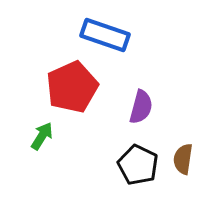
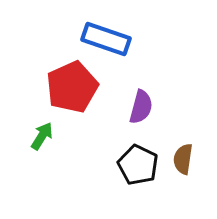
blue rectangle: moved 1 px right, 4 px down
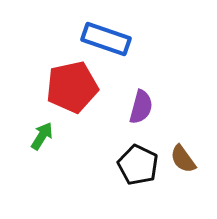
red pentagon: rotated 12 degrees clockwise
brown semicircle: rotated 44 degrees counterclockwise
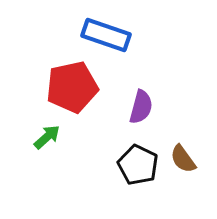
blue rectangle: moved 4 px up
green arrow: moved 5 px right, 1 px down; rotated 16 degrees clockwise
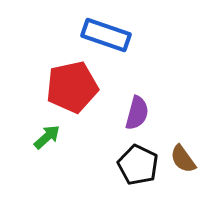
purple semicircle: moved 4 px left, 6 px down
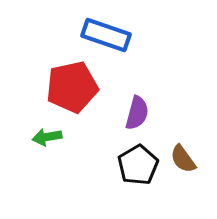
green arrow: rotated 148 degrees counterclockwise
black pentagon: rotated 15 degrees clockwise
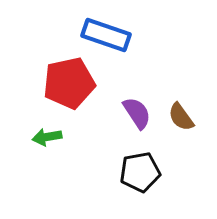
red pentagon: moved 3 px left, 4 px up
purple semicircle: rotated 48 degrees counterclockwise
brown semicircle: moved 2 px left, 42 px up
black pentagon: moved 2 px right, 7 px down; rotated 21 degrees clockwise
